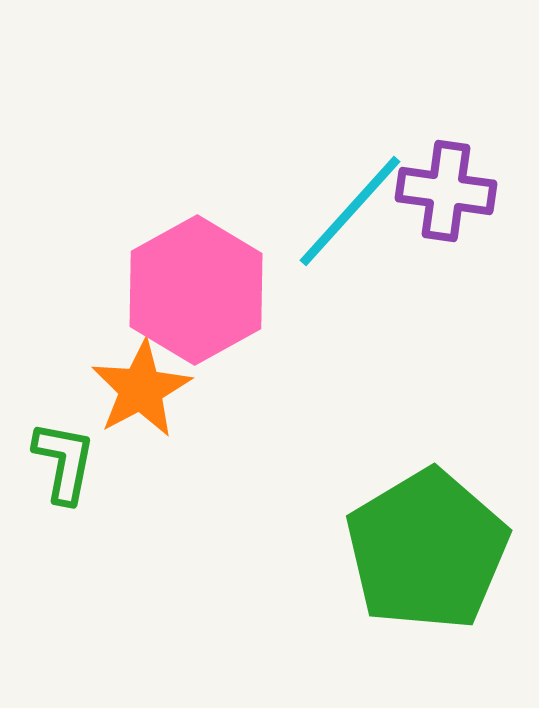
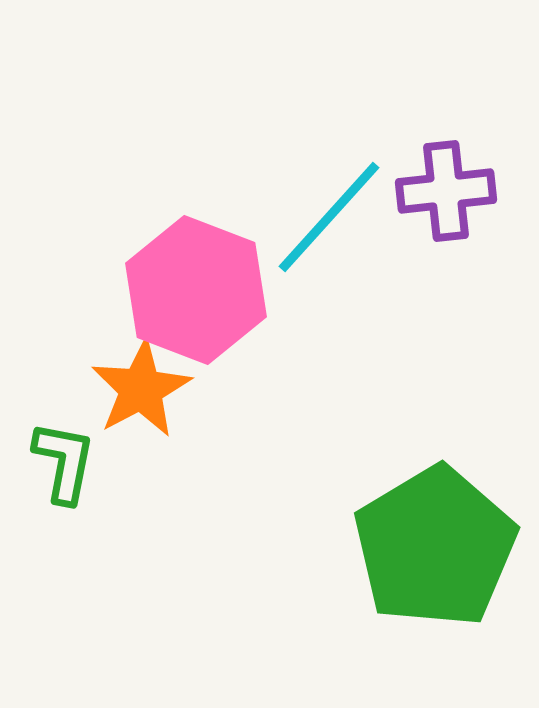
purple cross: rotated 14 degrees counterclockwise
cyan line: moved 21 px left, 6 px down
pink hexagon: rotated 10 degrees counterclockwise
green pentagon: moved 8 px right, 3 px up
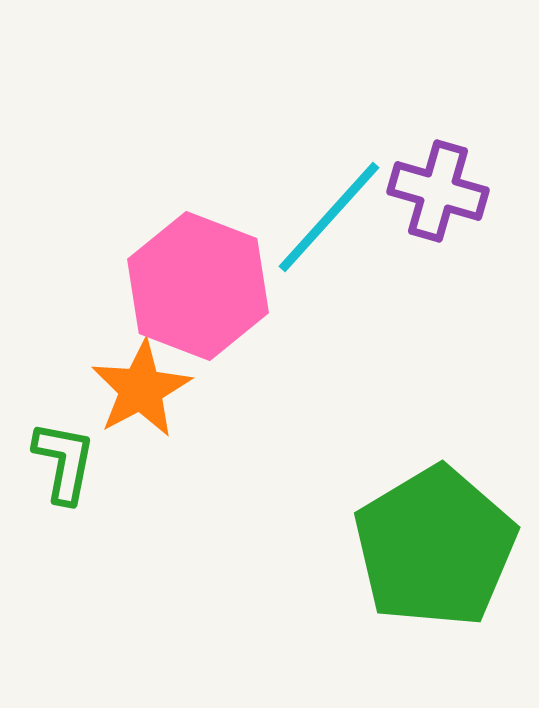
purple cross: moved 8 px left; rotated 22 degrees clockwise
pink hexagon: moved 2 px right, 4 px up
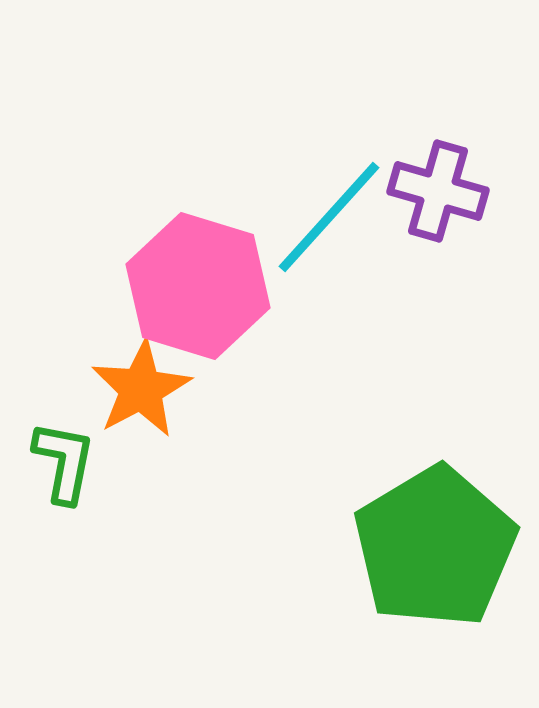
pink hexagon: rotated 4 degrees counterclockwise
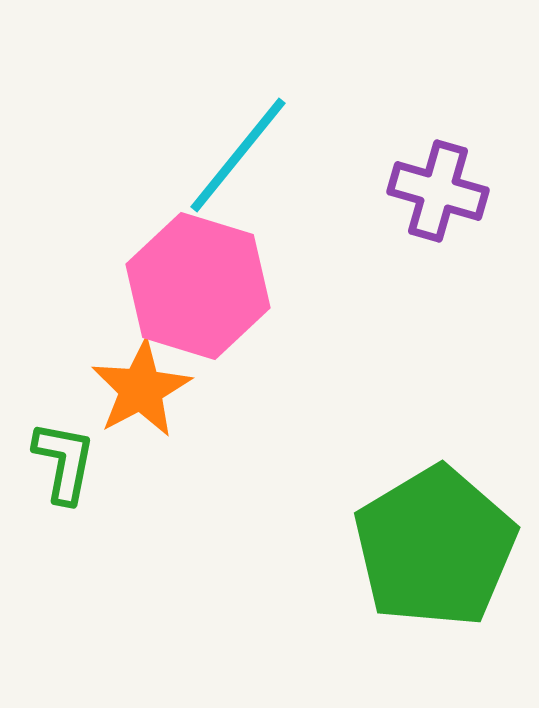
cyan line: moved 91 px left, 62 px up; rotated 3 degrees counterclockwise
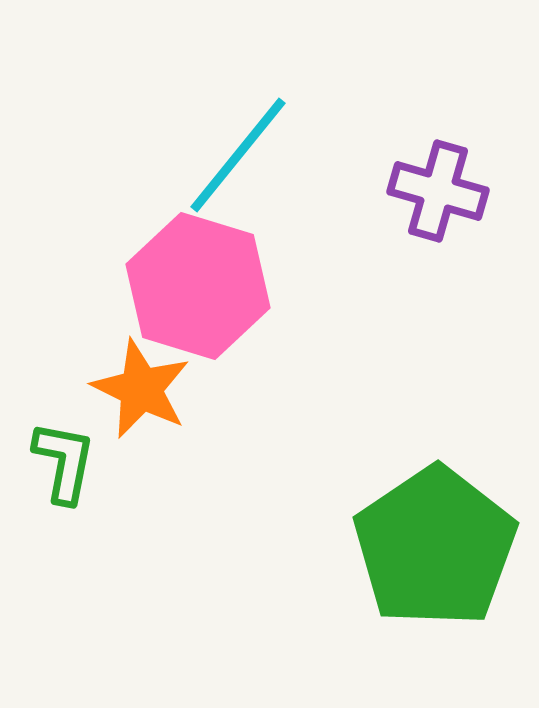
orange star: rotated 18 degrees counterclockwise
green pentagon: rotated 3 degrees counterclockwise
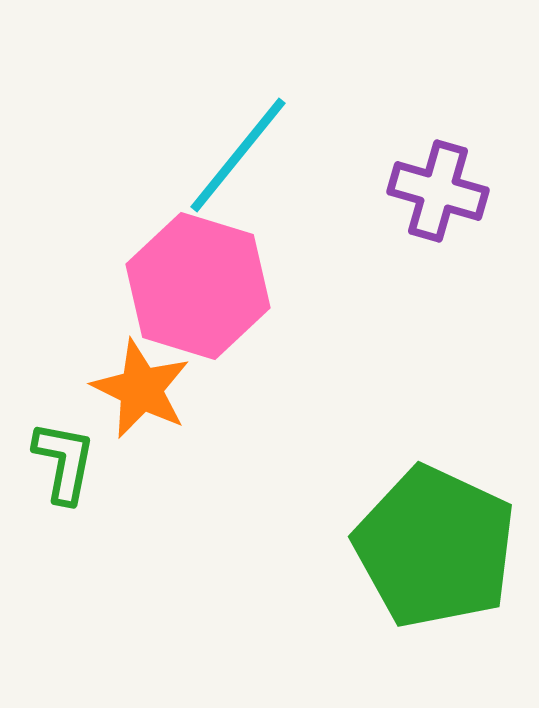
green pentagon: rotated 13 degrees counterclockwise
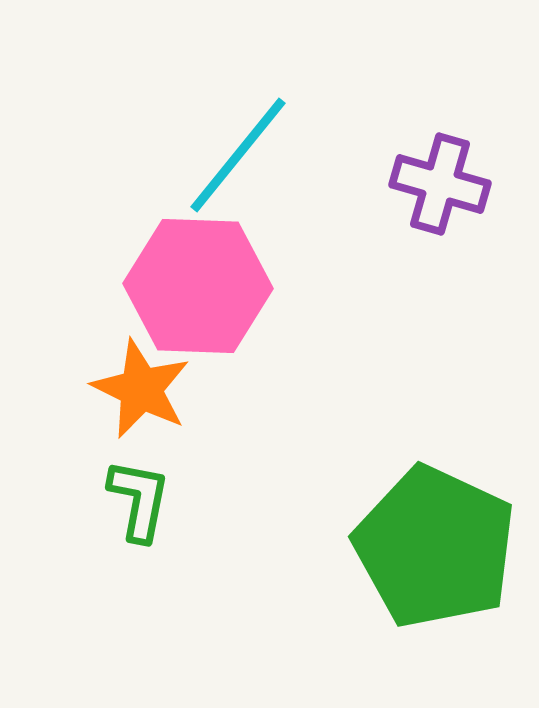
purple cross: moved 2 px right, 7 px up
pink hexagon: rotated 15 degrees counterclockwise
green L-shape: moved 75 px right, 38 px down
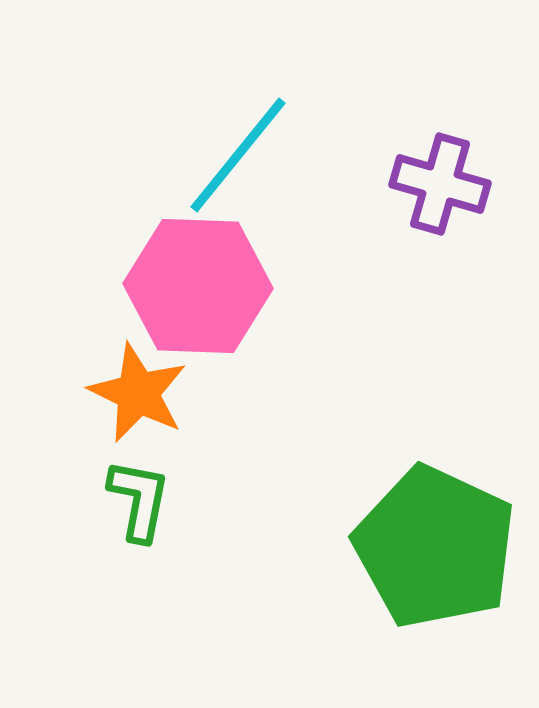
orange star: moved 3 px left, 4 px down
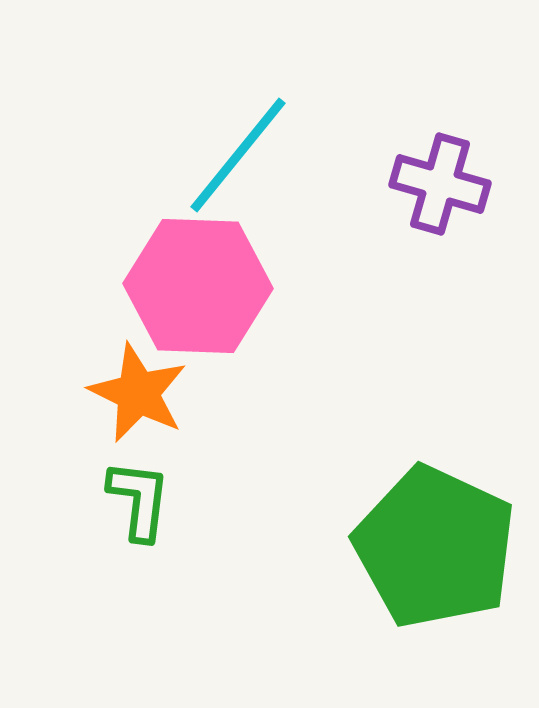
green L-shape: rotated 4 degrees counterclockwise
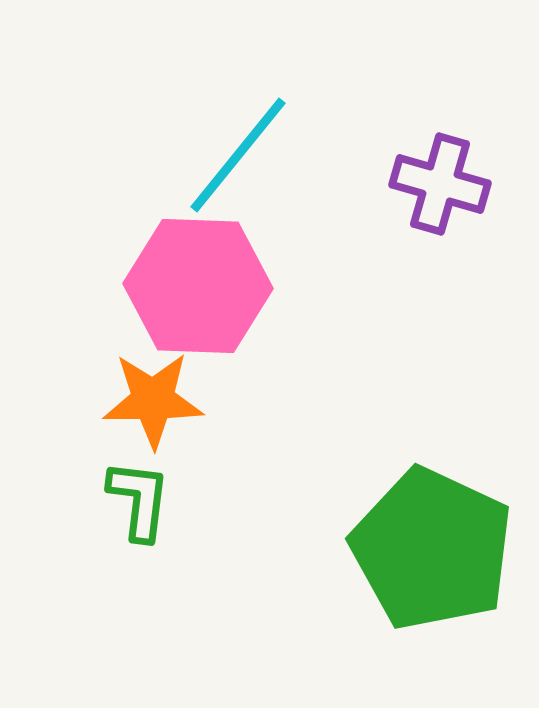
orange star: moved 15 px right, 7 px down; rotated 26 degrees counterclockwise
green pentagon: moved 3 px left, 2 px down
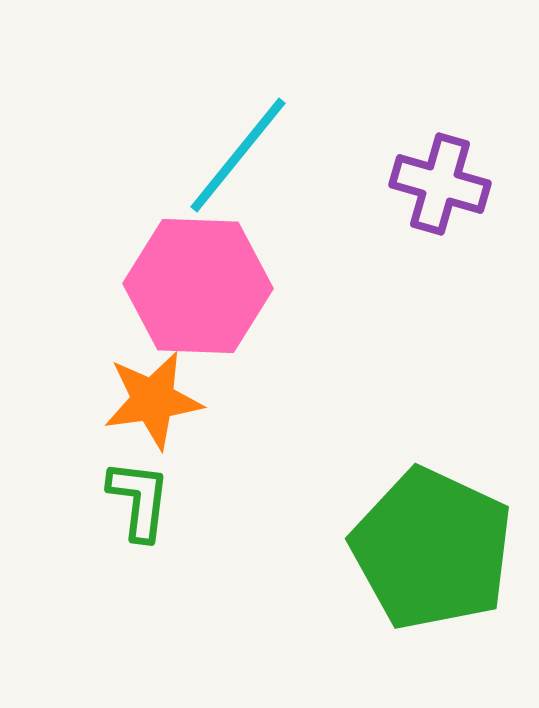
orange star: rotated 8 degrees counterclockwise
